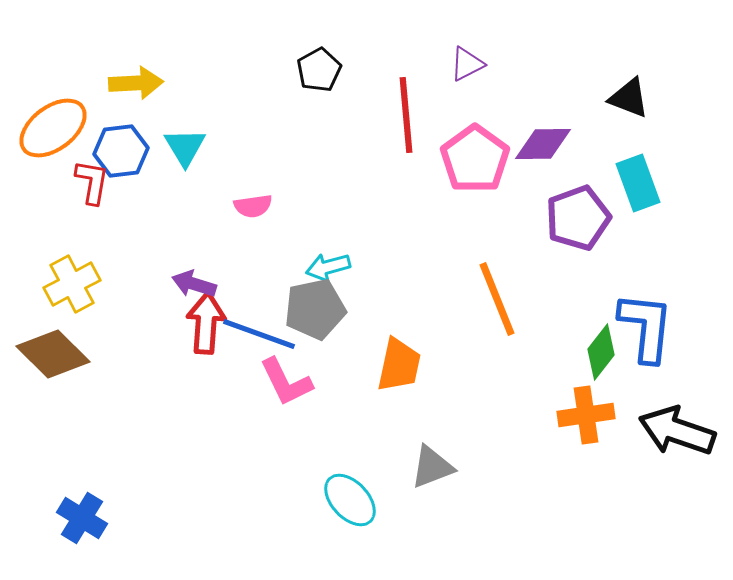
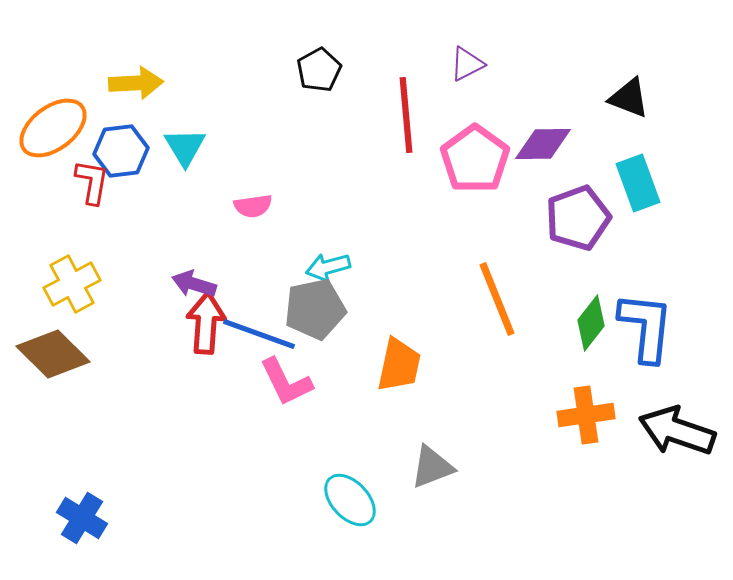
green diamond: moved 10 px left, 29 px up
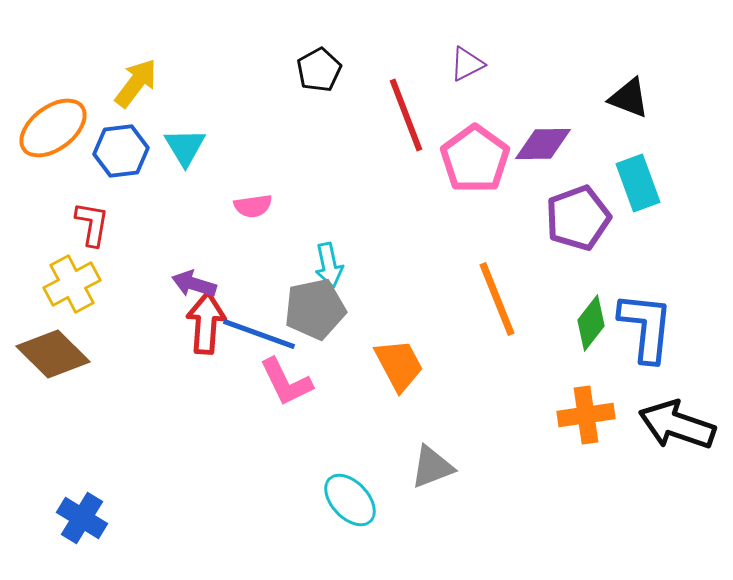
yellow arrow: rotated 50 degrees counterclockwise
red line: rotated 16 degrees counterclockwise
red L-shape: moved 42 px down
cyan arrow: moved 1 px right, 2 px up; rotated 87 degrees counterclockwise
orange trapezoid: rotated 40 degrees counterclockwise
black arrow: moved 6 px up
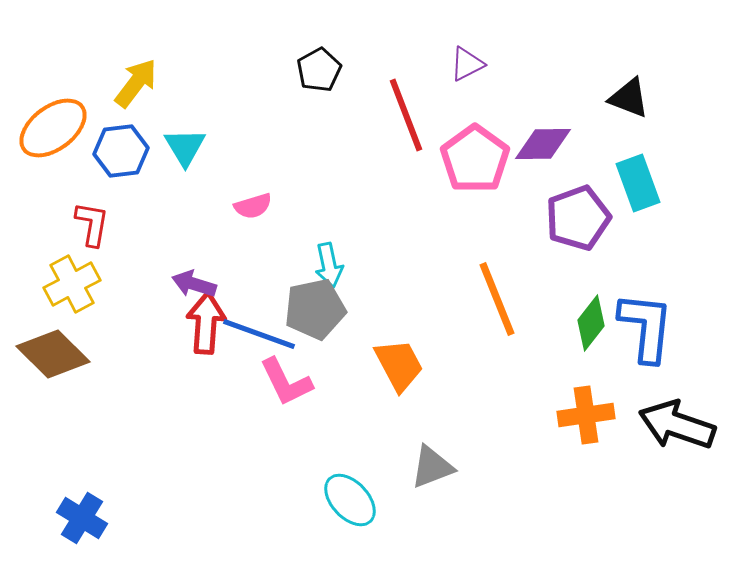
pink semicircle: rotated 9 degrees counterclockwise
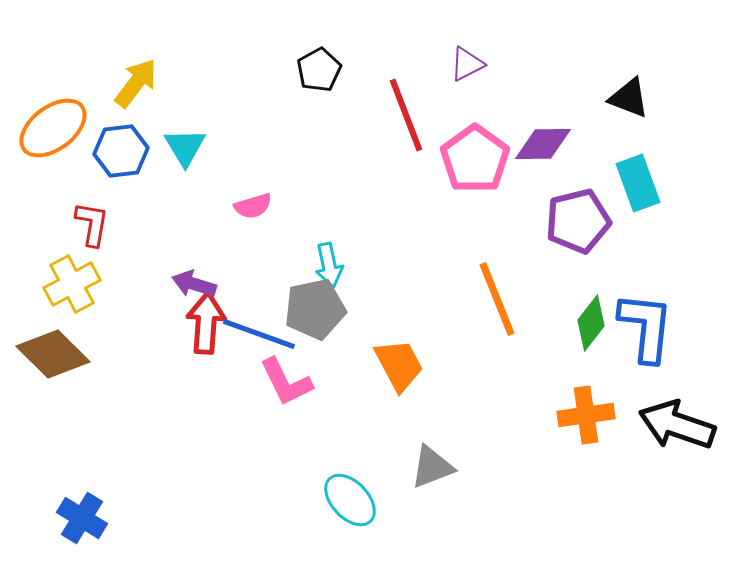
purple pentagon: moved 3 px down; rotated 6 degrees clockwise
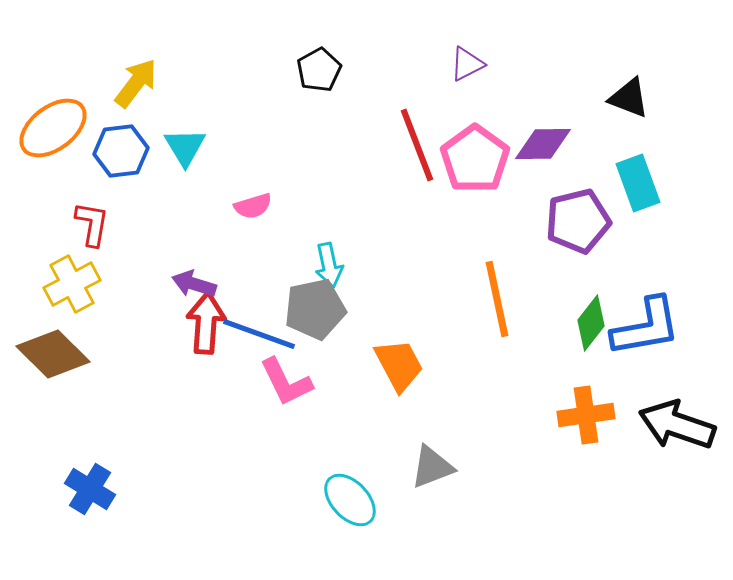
red line: moved 11 px right, 30 px down
orange line: rotated 10 degrees clockwise
blue L-shape: rotated 74 degrees clockwise
blue cross: moved 8 px right, 29 px up
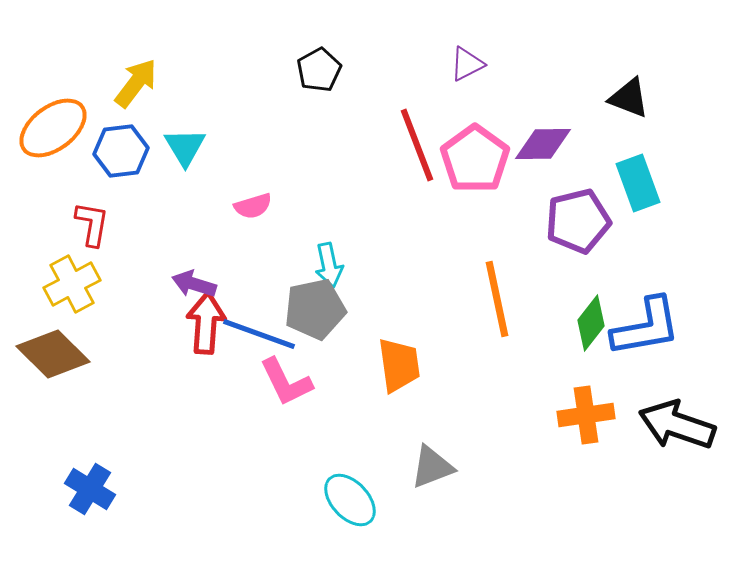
orange trapezoid: rotated 20 degrees clockwise
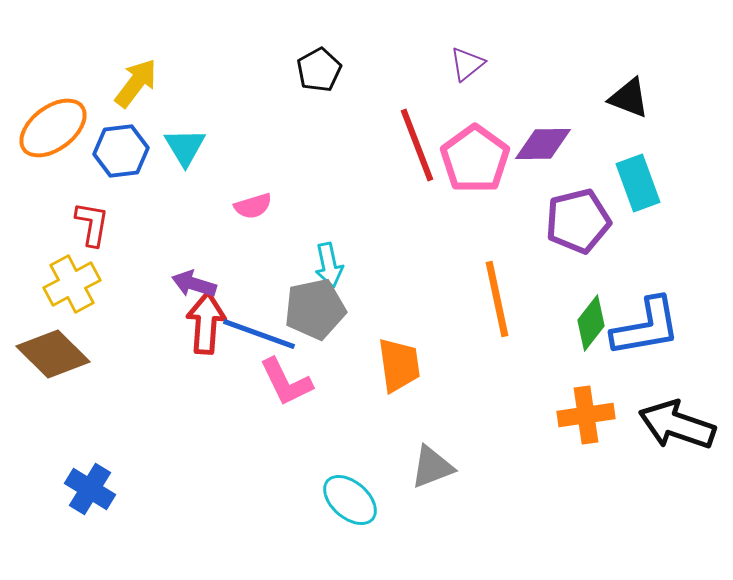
purple triangle: rotated 12 degrees counterclockwise
cyan ellipse: rotated 6 degrees counterclockwise
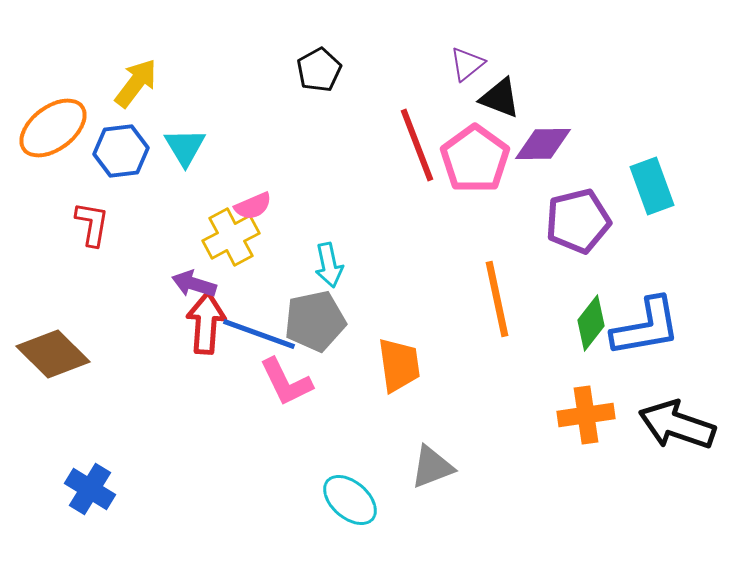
black triangle: moved 129 px left
cyan rectangle: moved 14 px right, 3 px down
pink semicircle: rotated 6 degrees counterclockwise
yellow cross: moved 159 px right, 47 px up
gray pentagon: moved 12 px down
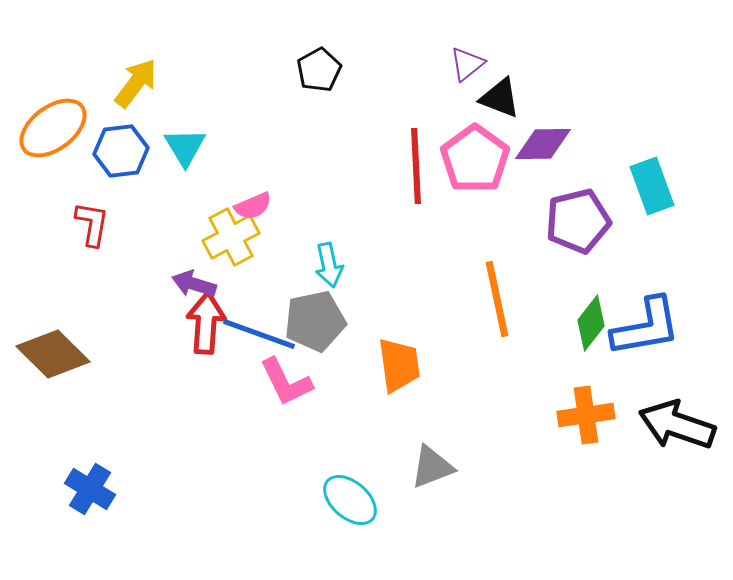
red line: moved 1 px left, 21 px down; rotated 18 degrees clockwise
